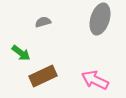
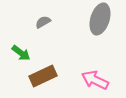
gray semicircle: rotated 14 degrees counterclockwise
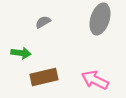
green arrow: rotated 30 degrees counterclockwise
brown rectangle: moved 1 px right, 1 px down; rotated 12 degrees clockwise
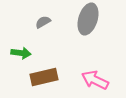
gray ellipse: moved 12 px left
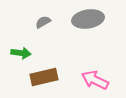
gray ellipse: rotated 64 degrees clockwise
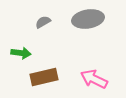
pink arrow: moved 1 px left, 1 px up
